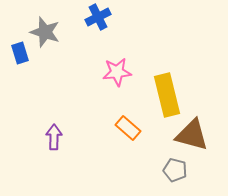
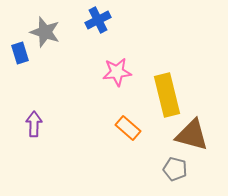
blue cross: moved 3 px down
purple arrow: moved 20 px left, 13 px up
gray pentagon: moved 1 px up
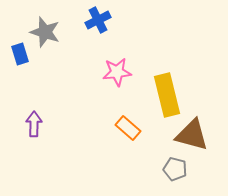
blue rectangle: moved 1 px down
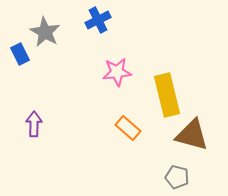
gray star: rotated 12 degrees clockwise
blue rectangle: rotated 10 degrees counterclockwise
gray pentagon: moved 2 px right, 8 px down
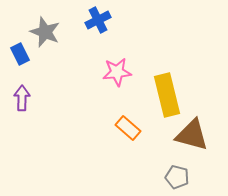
gray star: rotated 8 degrees counterclockwise
purple arrow: moved 12 px left, 26 px up
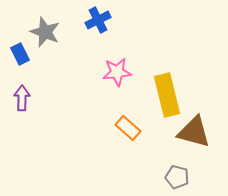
brown triangle: moved 2 px right, 3 px up
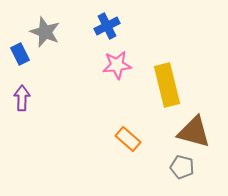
blue cross: moved 9 px right, 6 px down
pink star: moved 7 px up
yellow rectangle: moved 10 px up
orange rectangle: moved 11 px down
gray pentagon: moved 5 px right, 10 px up
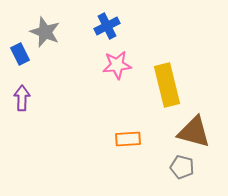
orange rectangle: rotated 45 degrees counterclockwise
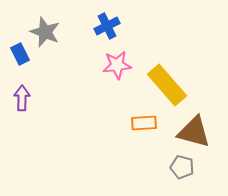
yellow rectangle: rotated 27 degrees counterclockwise
orange rectangle: moved 16 px right, 16 px up
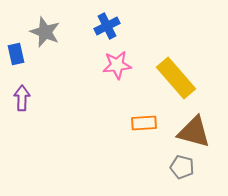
blue rectangle: moved 4 px left; rotated 15 degrees clockwise
yellow rectangle: moved 9 px right, 7 px up
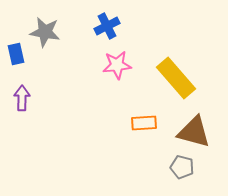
gray star: rotated 12 degrees counterclockwise
